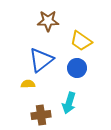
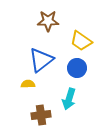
cyan arrow: moved 4 px up
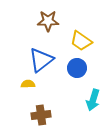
cyan arrow: moved 24 px right, 1 px down
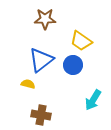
brown star: moved 3 px left, 2 px up
blue circle: moved 4 px left, 3 px up
yellow semicircle: rotated 16 degrees clockwise
cyan arrow: rotated 15 degrees clockwise
brown cross: rotated 18 degrees clockwise
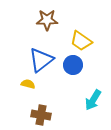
brown star: moved 2 px right, 1 px down
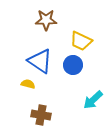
brown star: moved 1 px left
yellow trapezoid: rotated 10 degrees counterclockwise
blue triangle: moved 1 px left, 1 px down; rotated 48 degrees counterclockwise
cyan arrow: rotated 15 degrees clockwise
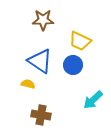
brown star: moved 3 px left
yellow trapezoid: moved 1 px left
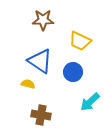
blue circle: moved 7 px down
cyan arrow: moved 3 px left, 2 px down
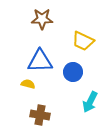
brown star: moved 1 px left, 1 px up
yellow trapezoid: moved 3 px right
blue triangle: rotated 36 degrees counterclockwise
cyan arrow: rotated 20 degrees counterclockwise
brown cross: moved 1 px left
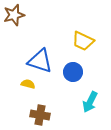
brown star: moved 28 px left, 4 px up; rotated 15 degrees counterclockwise
blue triangle: rotated 20 degrees clockwise
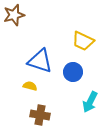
yellow semicircle: moved 2 px right, 2 px down
